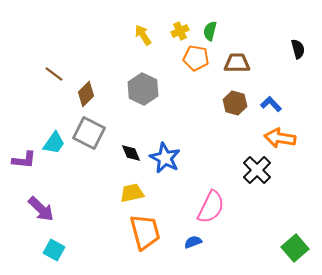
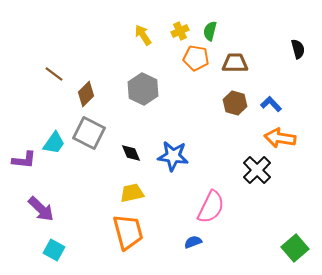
brown trapezoid: moved 2 px left
blue star: moved 8 px right, 2 px up; rotated 20 degrees counterclockwise
orange trapezoid: moved 17 px left
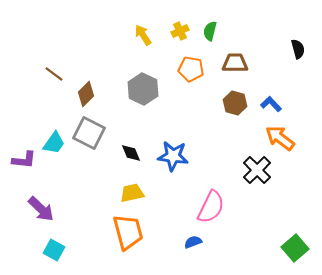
orange pentagon: moved 5 px left, 11 px down
orange arrow: rotated 28 degrees clockwise
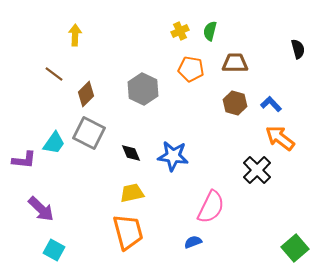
yellow arrow: moved 68 px left; rotated 35 degrees clockwise
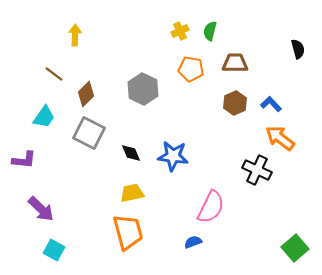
brown hexagon: rotated 20 degrees clockwise
cyan trapezoid: moved 10 px left, 26 px up
black cross: rotated 20 degrees counterclockwise
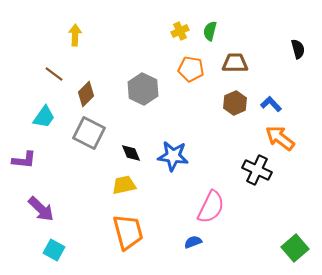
yellow trapezoid: moved 8 px left, 8 px up
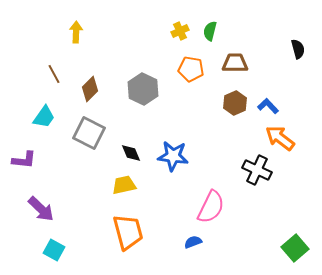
yellow arrow: moved 1 px right, 3 px up
brown line: rotated 24 degrees clockwise
brown diamond: moved 4 px right, 5 px up
blue L-shape: moved 3 px left, 2 px down
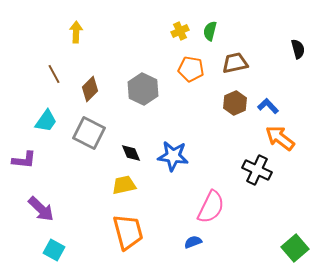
brown trapezoid: rotated 12 degrees counterclockwise
cyan trapezoid: moved 2 px right, 4 px down
